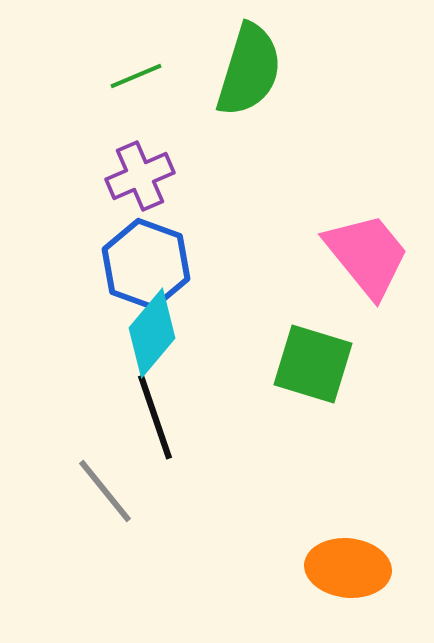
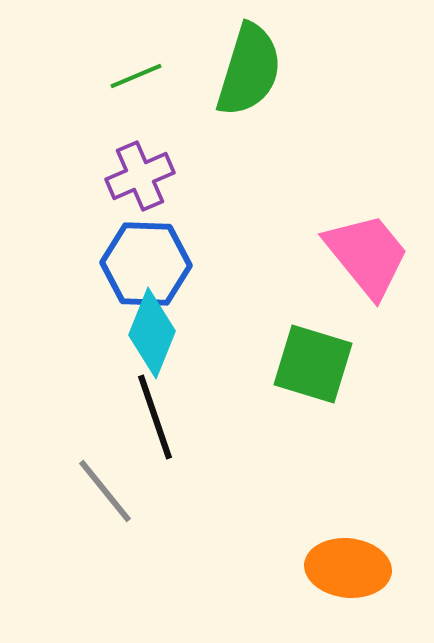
blue hexagon: rotated 18 degrees counterclockwise
cyan diamond: rotated 18 degrees counterclockwise
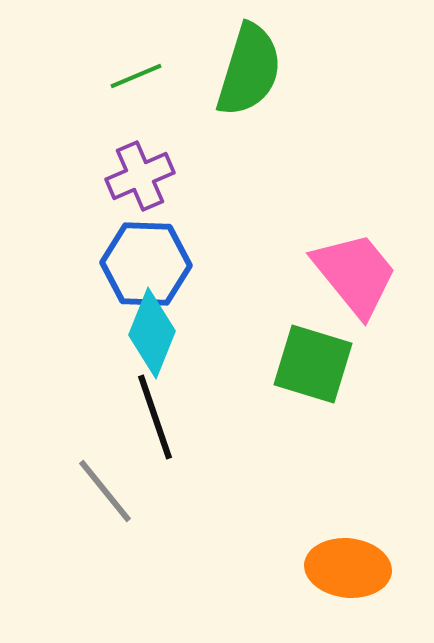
pink trapezoid: moved 12 px left, 19 px down
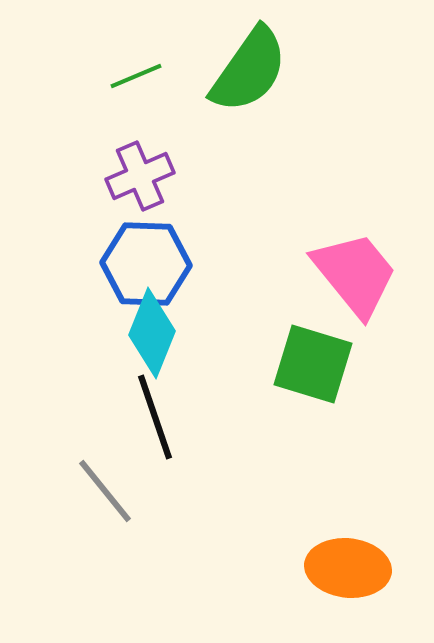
green semicircle: rotated 18 degrees clockwise
